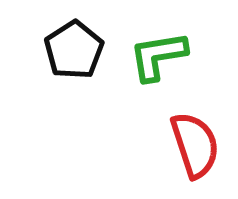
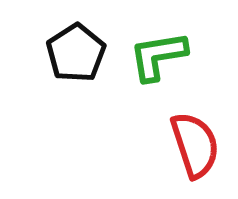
black pentagon: moved 2 px right, 3 px down
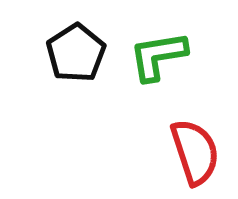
red semicircle: moved 7 px down
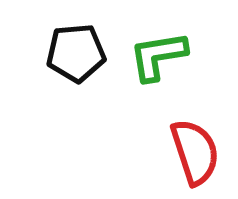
black pentagon: rotated 28 degrees clockwise
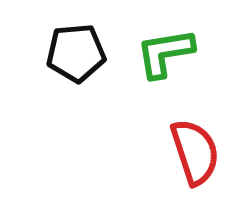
green L-shape: moved 7 px right, 3 px up
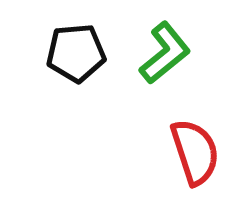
green L-shape: rotated 150 degrees clockwise
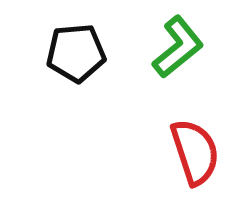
green L-shape: moved 13 px right, 6 px up
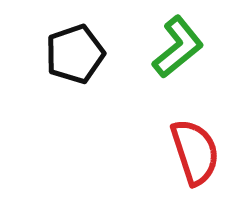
black pentagon: moved 1 px left, 1 px down; rotated 14 degrees counterclockwise
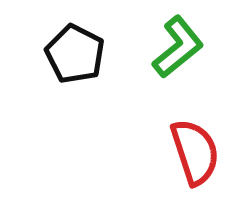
black pentagon: rotated 26 degrees counterclockwise
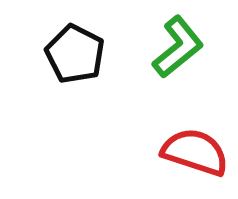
red semicircle: rotated 54 degrees counterclockwise
